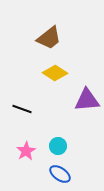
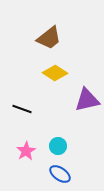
purple triangle: rotated 8 degrees counterclockwise
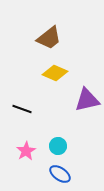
yellow diamond: rotated 10 degrees counterclockwise
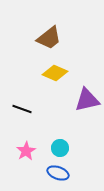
cyan circle: moved 2 px right, 2 px down
blue ellipse: moved 2 px left, 1 px up; rotated 15 degrees counterclockwise
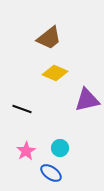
blue ellipse: moved 7 px left; rotated 15 degrees clockwise
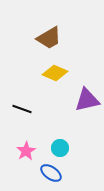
brown trapezoid: rotated 8 degrees clockwise
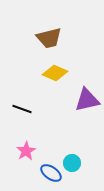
brown trapezoid: rotated 16 degrees clockwise
cyan circle: moved 12 px right, 15 px down
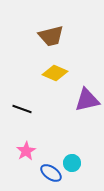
brown trapezoid: moved 2 px right, 2 px up
